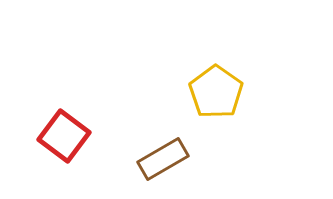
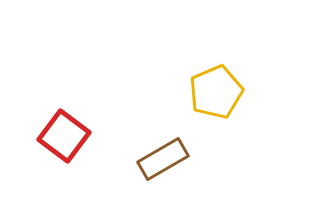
yellow pentagon: rotated 14 degrees clockwise
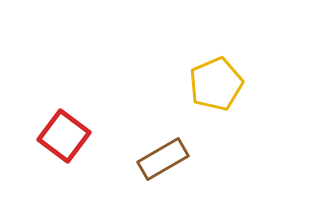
yellow pentagon: moved 8 px up
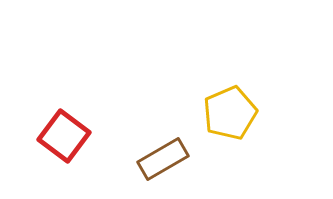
yellow pentagon: moved 14 px right, 29 px down
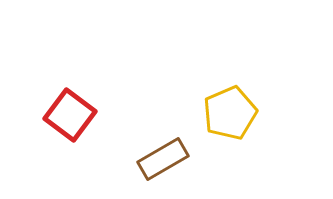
red square: moved 6 px right, 21 px up
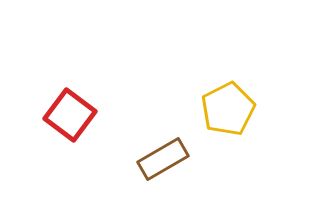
yellow pentagon: moved 2 px left, 4 px up; rotated 4 degrees counterclockwise
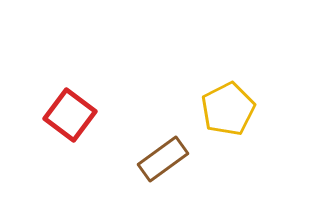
brown rectangle: rotated 6 degrees counterclockwise
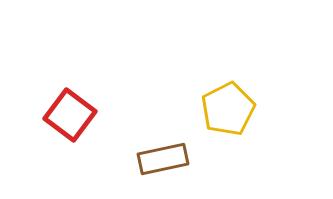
brown rectangle: rotated 24 degrees clockwise
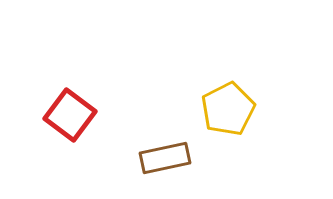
brown rectangle: moved 2 px right, 1 px up
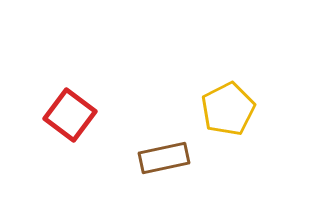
brown rectangle: moved 1 px left
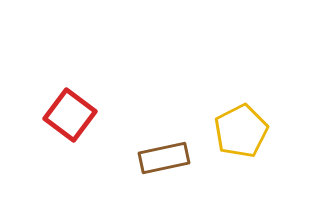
yellow pentagon: moved 13 px right, 22 px down
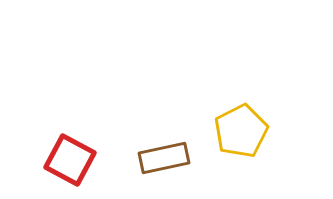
red square: moved 45 px down; rotated 9 degrees counterclockwise
